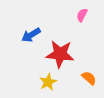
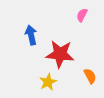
blue arrow: rotated 108 degrees clockwise
orange semicircle: moved 1 px right, 2 px up; rotated 21 degrees clockwise
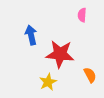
pink semicircle: rotated 24 degrees counterclockwise
orange semicircle: moved 1 px up
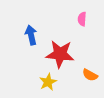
pink semicircle: moved 4 px down
orange semicircle: rotated 147 degrees clockwise
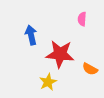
orange semicircle: moved 6 px up
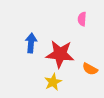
blue arrow: moved 8 px down; rotated 18 degrees clockwise
yellow star: moved 5 px right
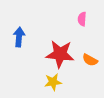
blue arrow: moved 12 px left, 6 px up
orange semicircle: moved 9 px up
yellow star: rotated 18 degrees clockwise
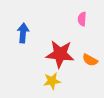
blue arrow: moved 4 px right, 4 px up
yellow star: moved 1 px left, 1 px up
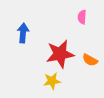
pink semicircle: moved 2 px up
red star: rotated 16 degrees counterclockwise
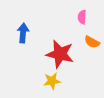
red star: rotated 24 degrees clockwise
orange semicircle: moved 2 px right, 18 px up
